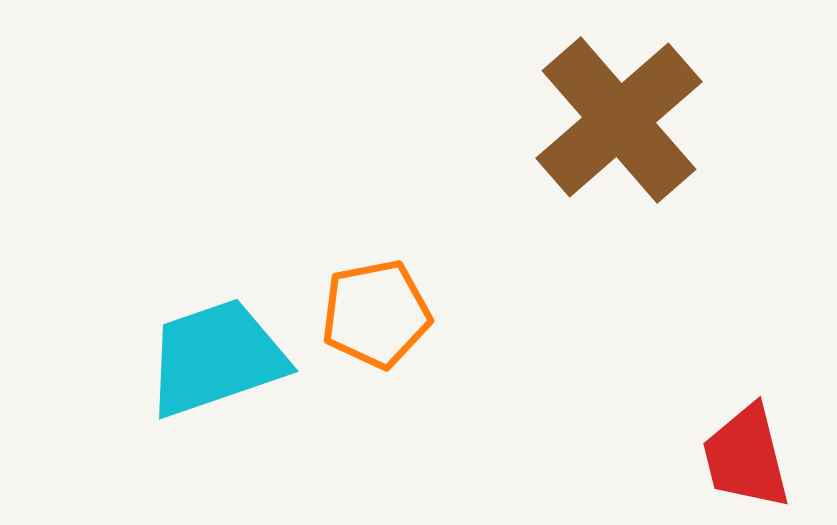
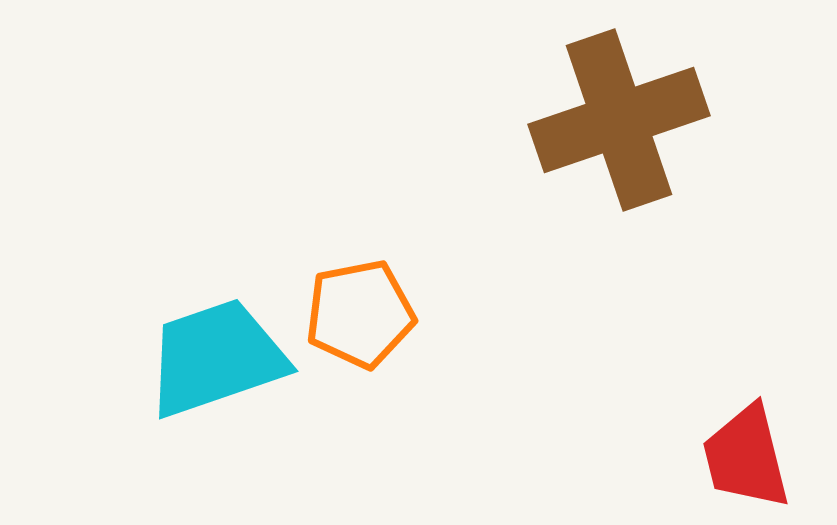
brown cross: rotated 22 degrees clockwise
orange pentagon: moved 16 px left
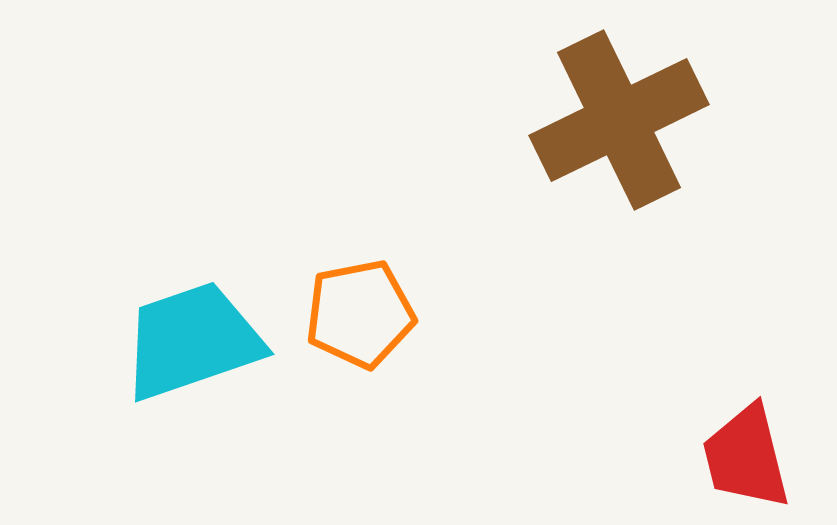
brown cross: rotated 7 degrees counterclockwise
cyan trapezoid: moved 24 px left, 17 px up
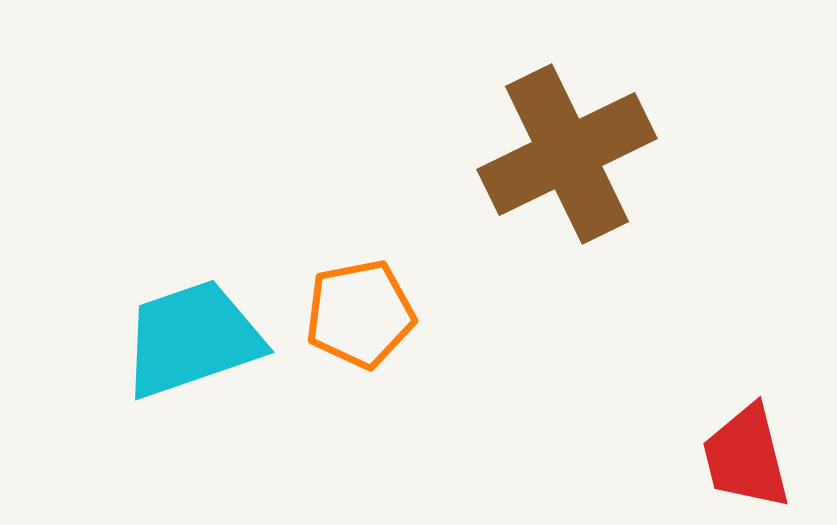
brown cross: moved 52 px left, 34 px down
cyan trapezoid: moved 2 px up
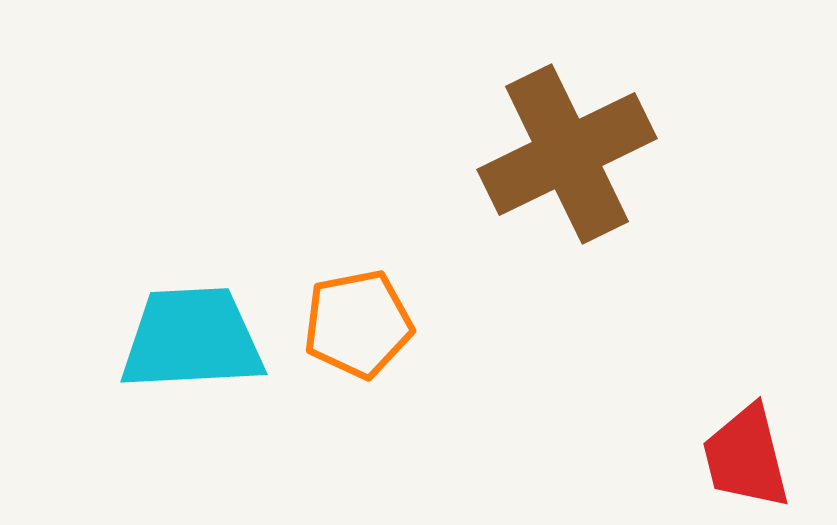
orange pentagon: moved 2 px left, 10 px down
cyan trapezoid: rotated 16 degrees clockwise
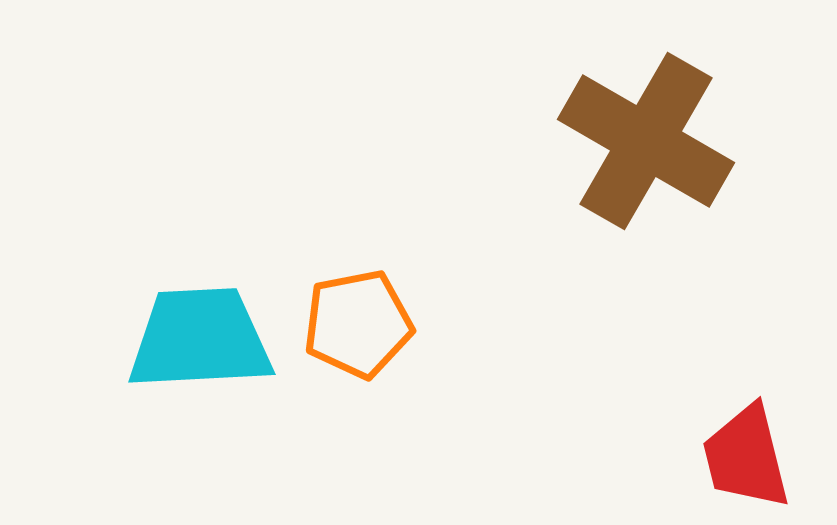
brown cross: moved 79 px right, 13 px up; rotated 34 degrees counterclockwise
cyan trapezoid: moved 8 px right
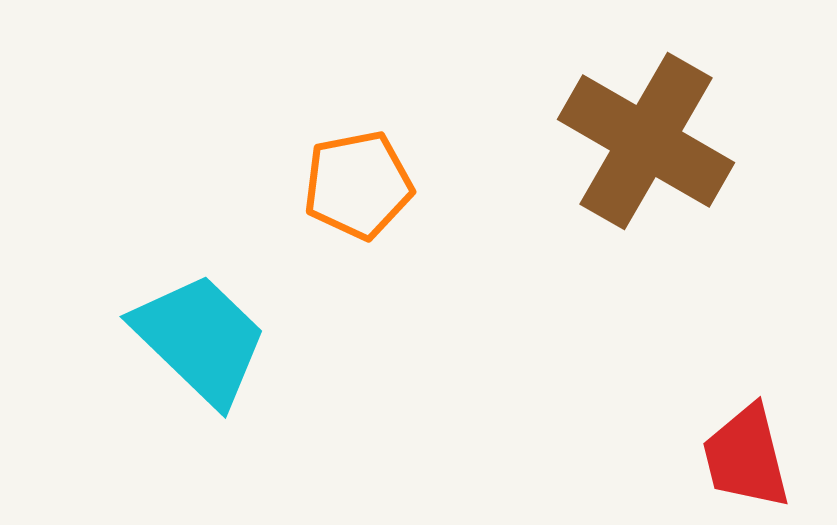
orange pentagon: moved 139 px up
cyan trapezoid: rotated 47 degrees clockwise
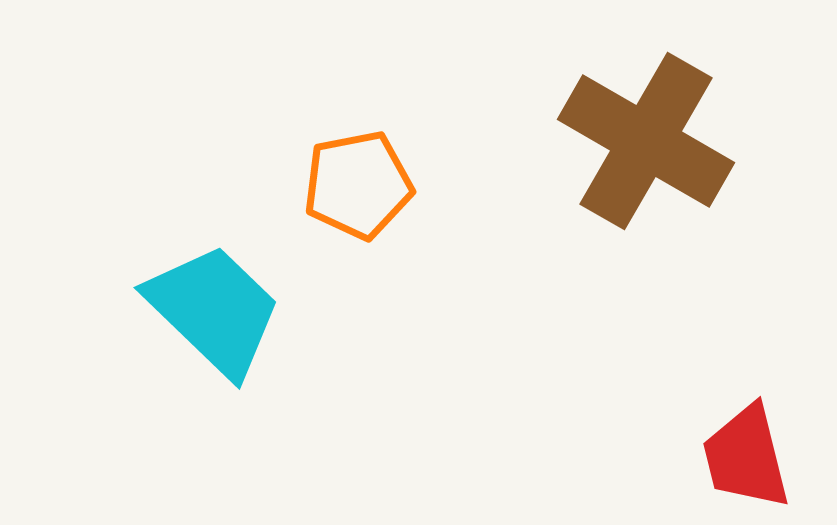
cyan trapezoid: moved 14 px right, 29 px up
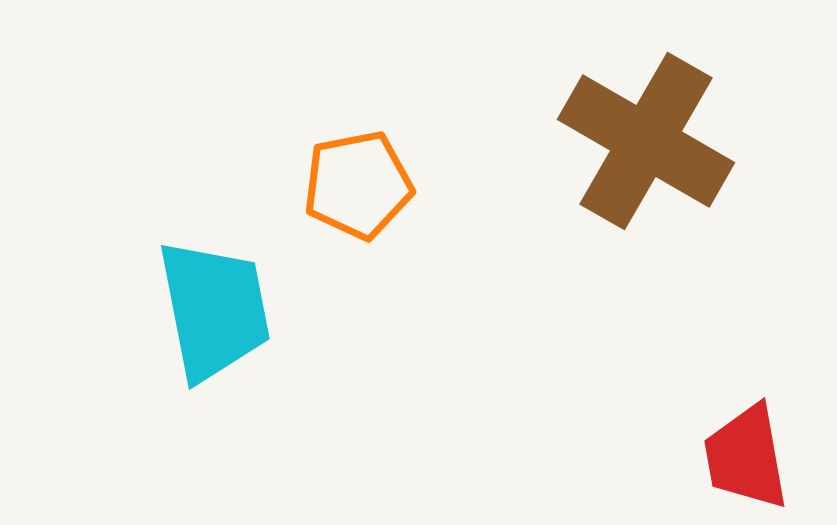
cyan trapezoid: rotated 35 degrees clockwise
red trapezoid: rotated 4 degrees clockwise
